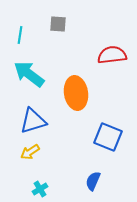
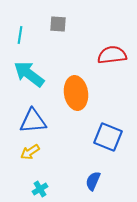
blue triangle: rotated 12 degrees clockwise
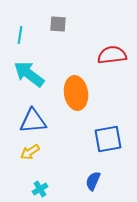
blue square: moved 2 px down; rotated 32 degrees counterclockwise
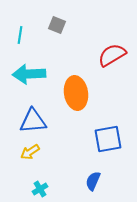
gray square: moved 1 px left, 1 px down; rotated 18 degrees clockwise
red semicircle: rotated 24 degrees counterclockwise
cyan arrow: rotated 40 degrees counterclockwise
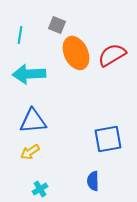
orange ellipse: moved 40 px up; rotated 16 degrees counterclockwise
blue semicircle: rotated 24 degrees counterclockwise
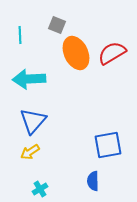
cyan line: rotated 12 degrees counterclockwise
red semicircle: moved 2 px up
cyan arrow: moved 5 px down
blue triangle: rotated 44 degrees counterclockwise
blue square: moved 6 px down
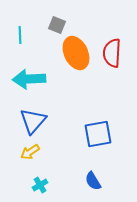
red semicircle: rotated 56 degrees counterclockwise
blue square: moved 10 px left, 11 px up
blue semicircle: rotated 30 degrees counterclockwise
cyan cross: moved 4 px up
